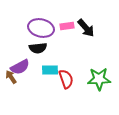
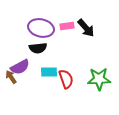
cyan rectangle: moved 1 px left, 2 px down
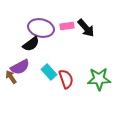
black semicircle: moved 7 px left, 4 px up; rotated 30 degrees counterclockwise
cyan rectangle: rotated 49 degrees clockwise
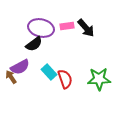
black semicircle: moved 3 px right
red semicircle: moved 1 px left
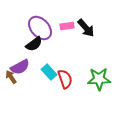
purple ellipse: moved 1 px left; rotated 35 degrees clockwise
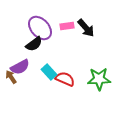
red semicircle: rotated 48 degrees counterclockwise
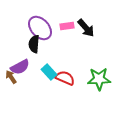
black semicircle: rotated 132 degrees clockwise
red semicircle: moved 1 px up
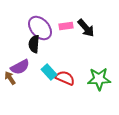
pink rectangle: moved 1 px left
brown arrow: moved 1 px left, 1 px down
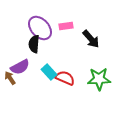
black arrow: moved 5 px right, 11 px down
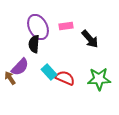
purple ellipse: moved 2 px left, 1 px up; rotated 15 degrees clockwise
black arrow: moved 1 px left
purple semicircle: rotated 18 degrees counterclockwise
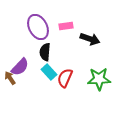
black arrow: rotated 30 degrees counterclockwise
black semicircle: moved 11 px right, 8 px down
red semicircle: rotated 90 degrees counterclockwise
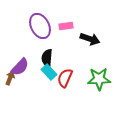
purple ellipse: moved 2 px right, 1 px up
black semicircle: moved 2 px right, 6 px down
brown arrow: rotated 56 degrees clockwise
